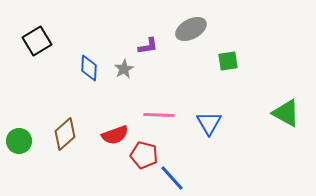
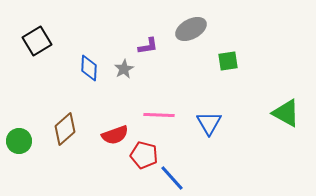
brown diamond: moved 5 px up
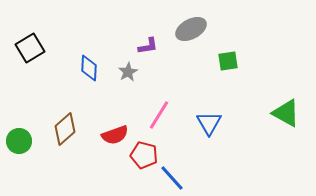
black square: moved 7 px left, 7 px down
gray star: moved 4 px right, 3 px down
pink line: rotated 60 degrees counterclockwise
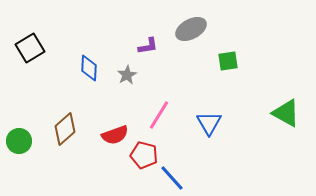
gray star: moved 1 px left, 3 px down
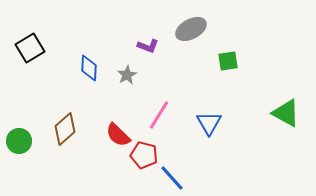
purple L-shape: rotated 30 degrees clockwise
red semicircle: moved 3 px right; rotated 64 degrees clockwise
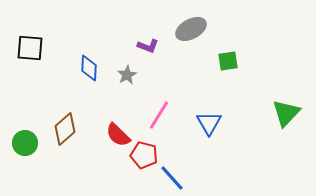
black square: rotated 36 degrees clockwise
green triangle: rotated 44 degrees clockwise
green circle: moved 6 px right, 2 px down
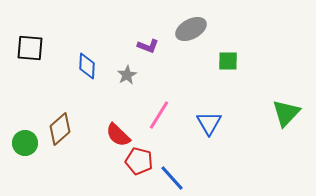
green square: rotated 10 degrees clockwise
blue diamond: moved 2 px left, 2 px up
brown diamond: moved 5 px left
red pentagon: moved 5 px left, 6 px down
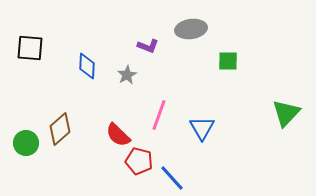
gray ellipse: rotated 20 degrees clockwise
pink line: rotated 12 degrees counterclockwise
blue triangle: moved 7 px left, 5 px down
green circle: moved 1 px right
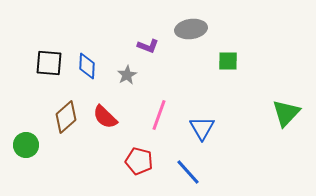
black square: moved 19 px right, 15 px down
brown diamond: moved 6 px right, 12 px up
red semicircle: moved 13 px left, 18 px up
green circle: moved 2 px down
blue line: moved 16 px right, 6 px up
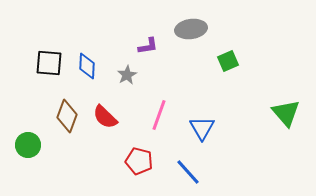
purple L-shape: rotated 30 degrees counterclockwise
green square: rotated 25 degrees counterclockwise
green triangle: rotated 24 degrees counterclockwise
brown diamond: moved 1 px right, 1 px up; rotated 28 degrees counterclockwise
green circle: moved 2 px right
